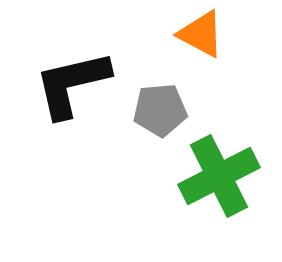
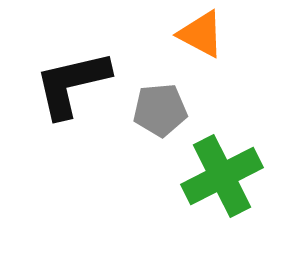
green cross: moved 3 px right
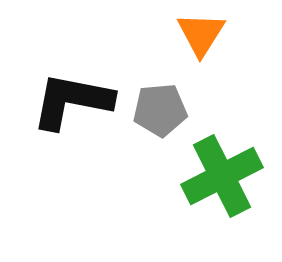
orange triangle: rotated 34 degrees clockwise
black L-shape: moved 17 px down; rotated 24 degrees clockwise
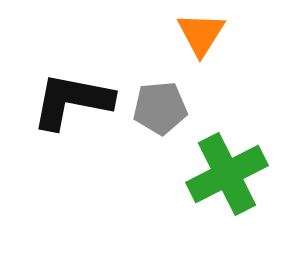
gray pentagon: moved 2 px up
green cross: moved 5 px right, 2 px up
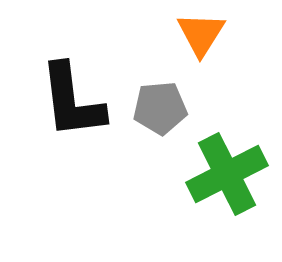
black L-shape: rotated 108 degrees counterclockwise
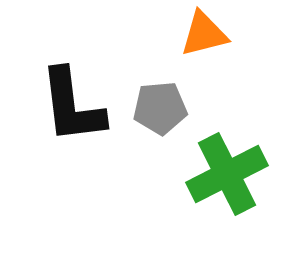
orange triangle: moved 3 px right; rotated 44 degrees clockwise
black L-shape: moved 5 px down
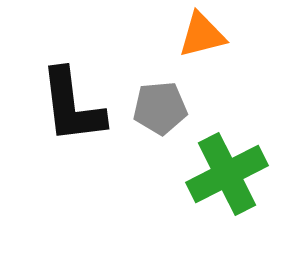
orange triangle: moved 2 px left, 1 px down
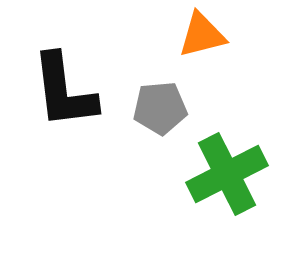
black L-shape: moved 8 px left, 15 px up
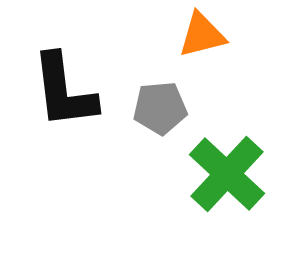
green cross: rotated 20 degrees counterclockwise
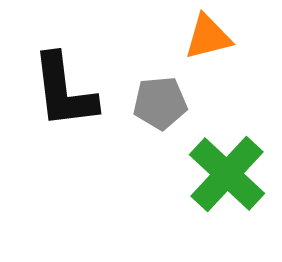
orange triangle: moved 6 px right, 2 px down
gray pentagon: moved 5 px up
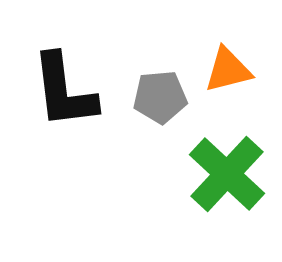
orange triangle: moved 20 px right, 33 px down
gray pentagon: moved 6 px up
